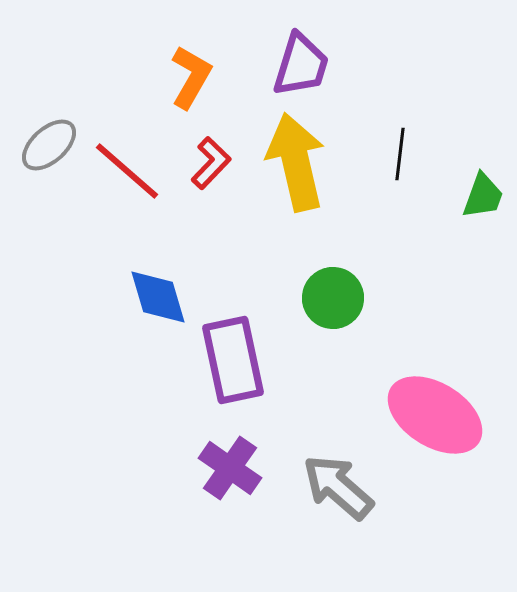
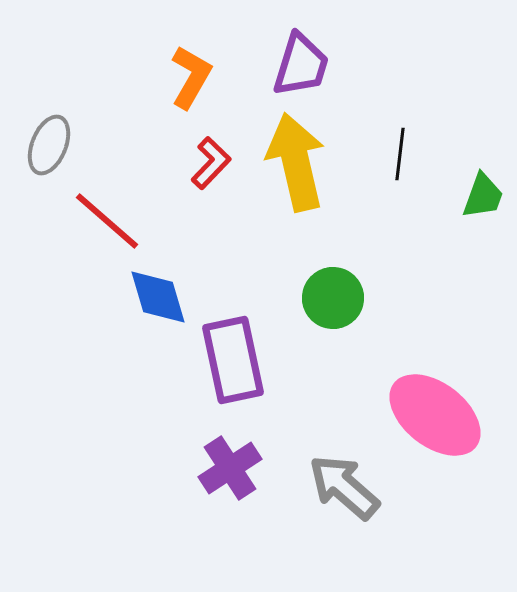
gray ellipse: rotated 26 degrees counterclockwise
red line: moved 20 px left, 50 px down
pink ellipse: rotated 6 degrees clockwise
purple cross: rotated 22 degrees clockwise
gray arrow: moved 6 px right
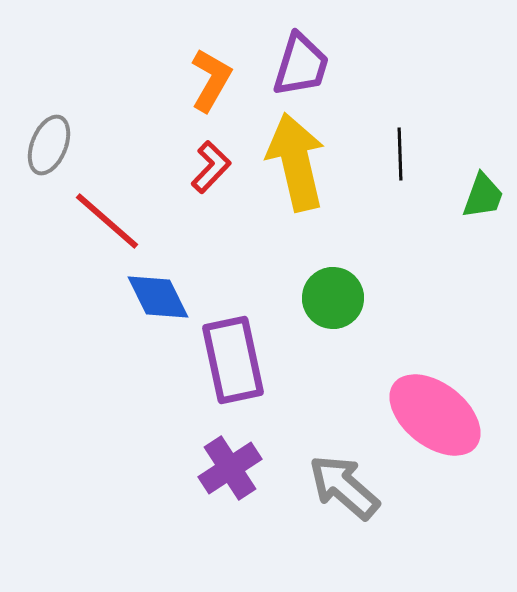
orange L-shape: moved 20 px right, 3 px down
black line: rotated 9 degrees counterclockwise
red L-shape: moved 4 px down
blue diamond: rotated 10 degrees counterclockwise
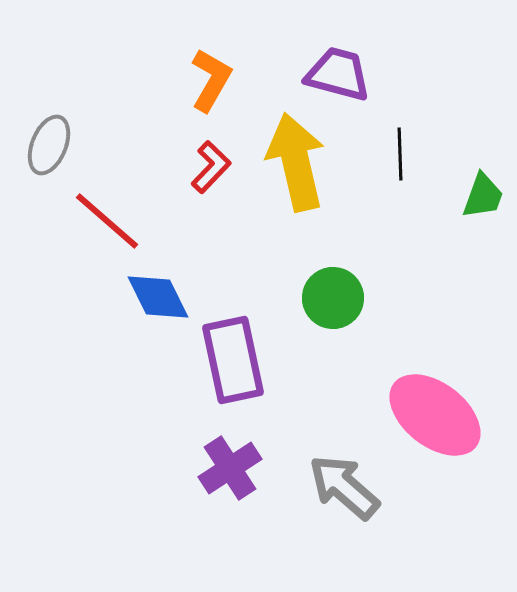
purple trapezoid: moved 37 px right, 9 px down; rotated 92 degrees counterclockwise
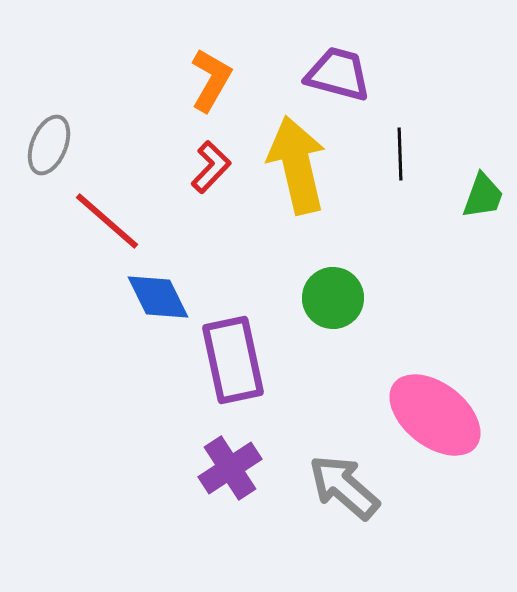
yellow arrow: moved 1 px right, 3 px down
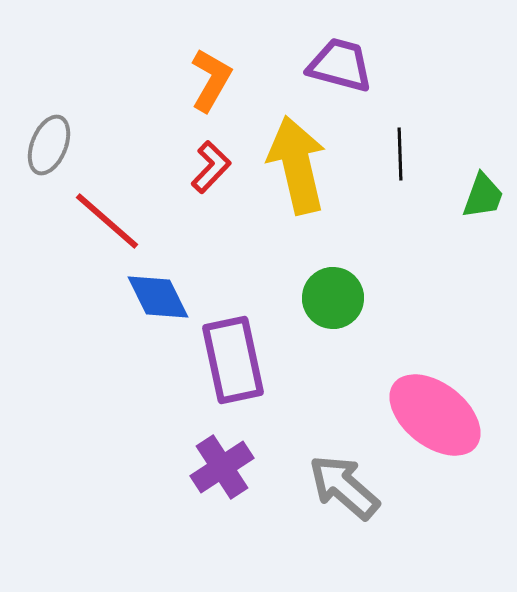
purple trapezoid: moved 2 px right, 9 px up
purple cross: moved 8 px left, 1 px up
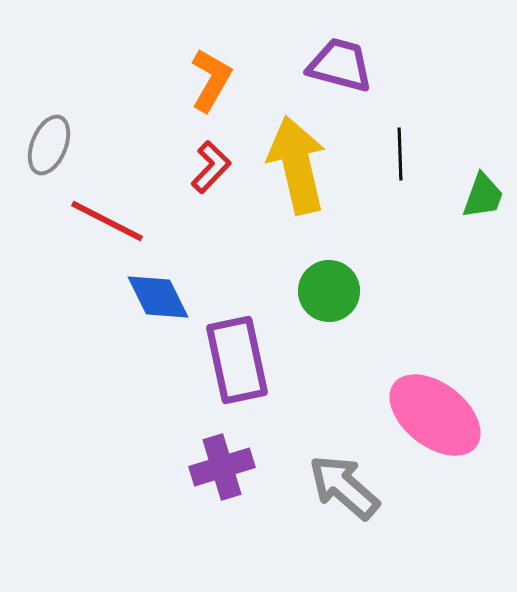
red line: rotated 14 degrees counterclockwise
green circle: moved 4 px left, 7 px up
purple rectangle: moved 4 px right
purple cross: rotated 16 degrees clockwise
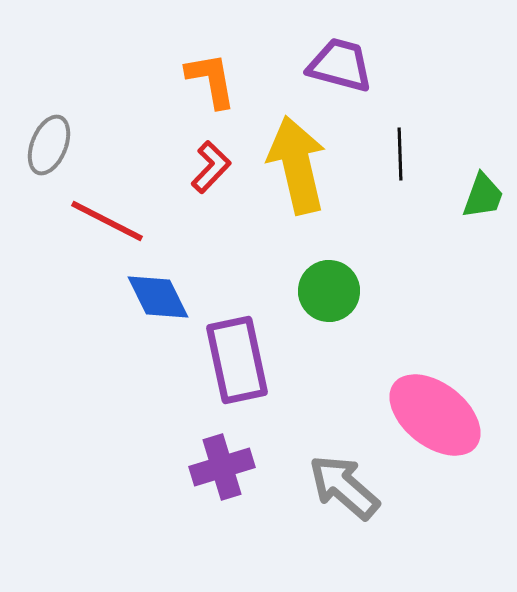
orange L-shape: rotated 40 degrees counterclockwise
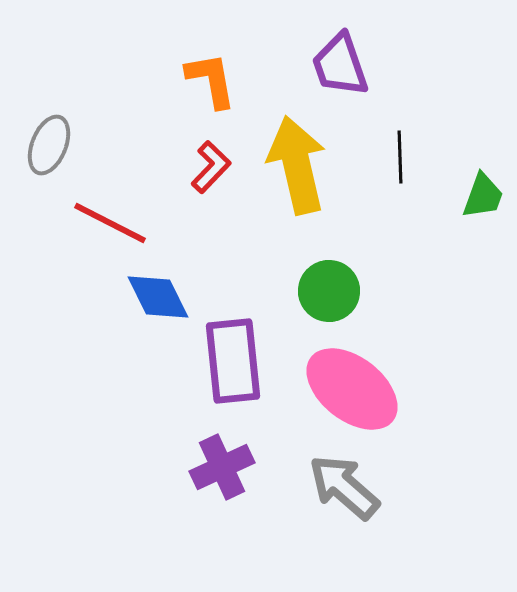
purple trapezoid: rotated 124 degrees counterclockwise
black line: moved 3 px down
red line: moved 3 px right, 2 px down
purple rectangle: moved 4 px left, 1 px down; rotated 6 degrees clockwise
pink ellipse: moved 83 px left, 26 px up
purple cross: rotated 8 degrees counterclockwise
